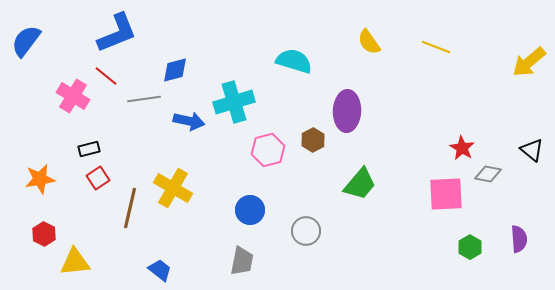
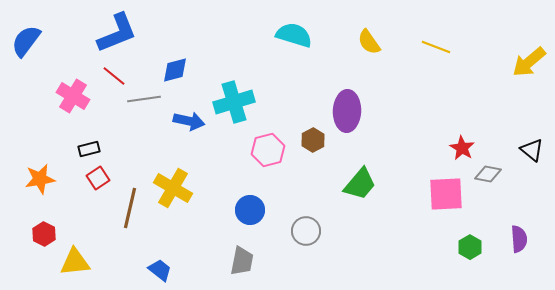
cyan semicircle: moved 26 px up
red line: moved 8 px right
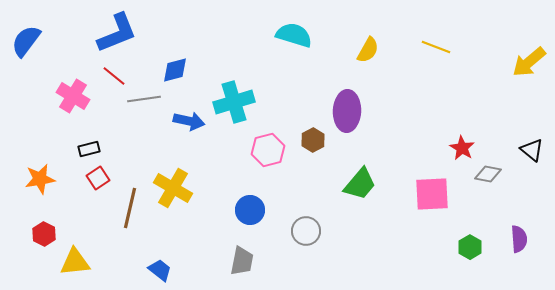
yellow semicircle: moved 1 px left, 8 px down; rotated 116 degrees counterclockwise
pink square: moved 14 px left
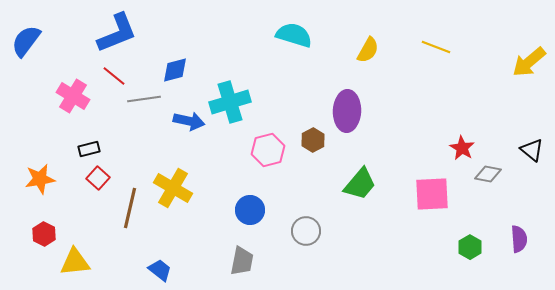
cyan cross: moved 4 px left
red square: rotated 15 degrees counterclockwise
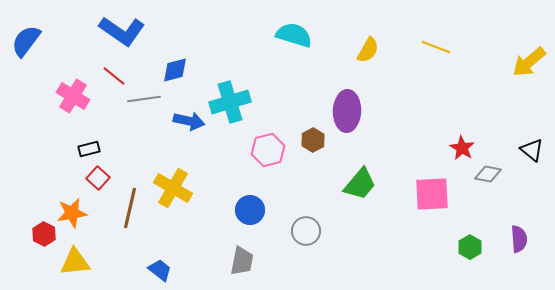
blue L-shape: moved 5 px right, 2 px up; rotated 57 degrees clockwise
orange star: moved 32 px right, 34 px down
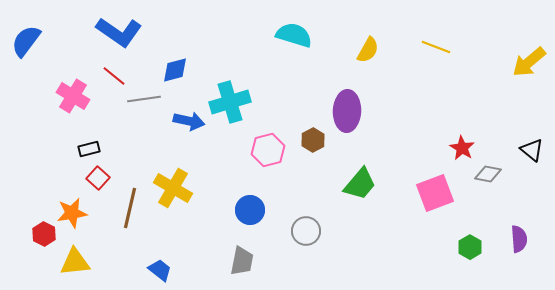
blue L-shape: moved 3 px left, 1 px down
pink square: moved 3 px right, 1 px up; rotated 18 degrees counterclockwise
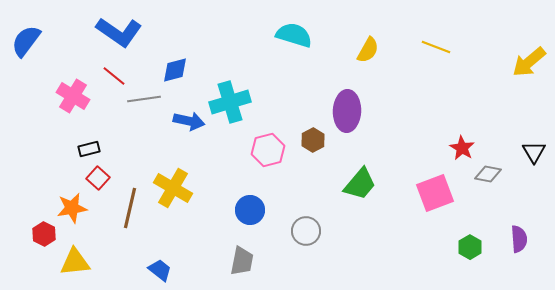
black triangle: moved 2 px right, 2 px down; rotated 20 degrees clockwise
orange star: moved 5 px up
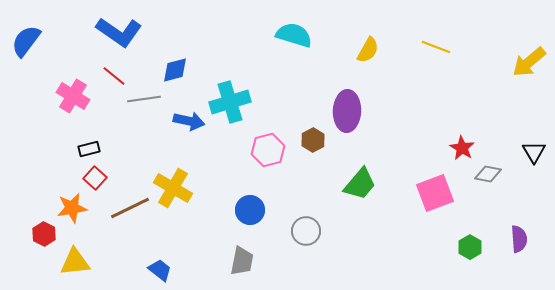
red square: moved 3 px left
brown line: rotated 51 degrees clockwise
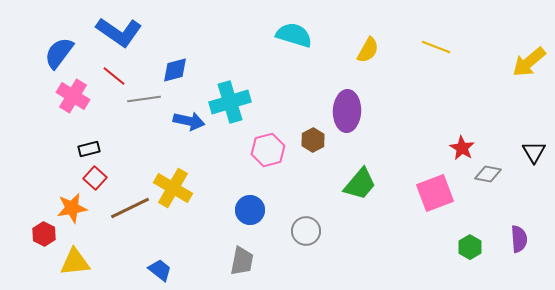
blue semicircle: moved 33 px right, 12 px down
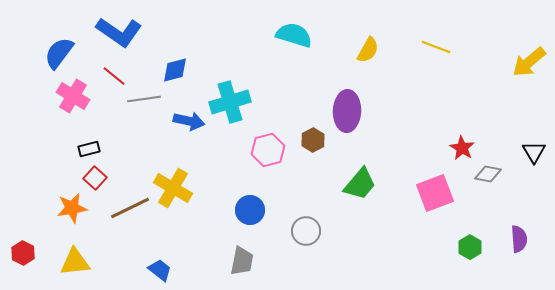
red hexagon: moved 21 px left, 19 px down
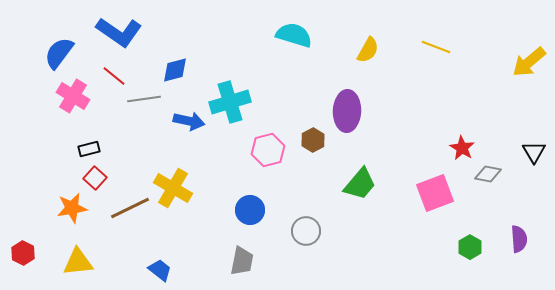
yellow triangle: moved 3 px right
